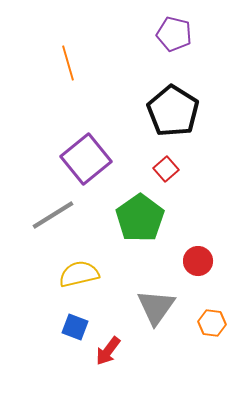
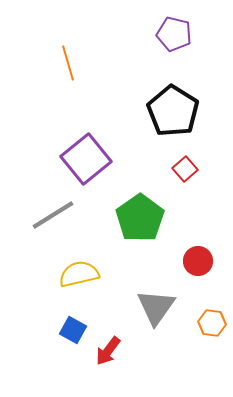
red square: moved 19 px right
blue square: moved 2 px left, 3 px down; rotated 8 degrees clockwise
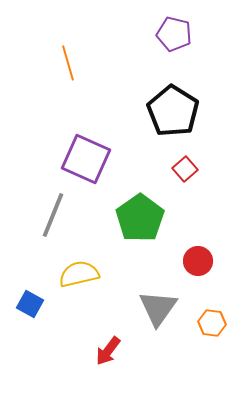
purple square: rotated 27 degrees counterclockwise
gray line: rotated 36 degrees counterclockwise
gray triangle: moved 2 px right, 1 px down
blue square: moved 43 px left, 26 px up
